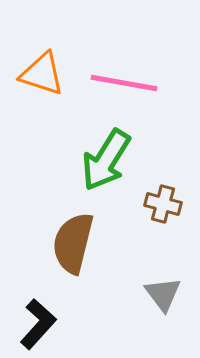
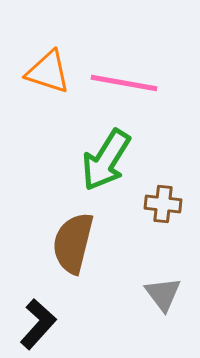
orange triangle: moved 6 px right, 2 px up
brown cross: rotated 9 degrees counterclockwise
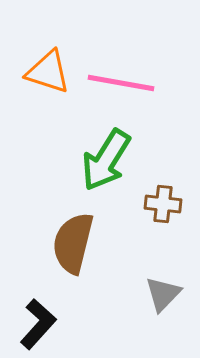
pink line: moved 3 px left
gray triangle: rotated 21 degrees clockwise
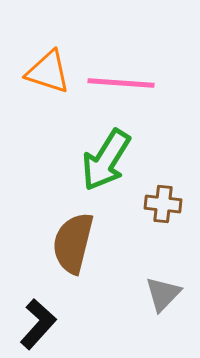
pink line: rotated 6 degrees counterclockwise
